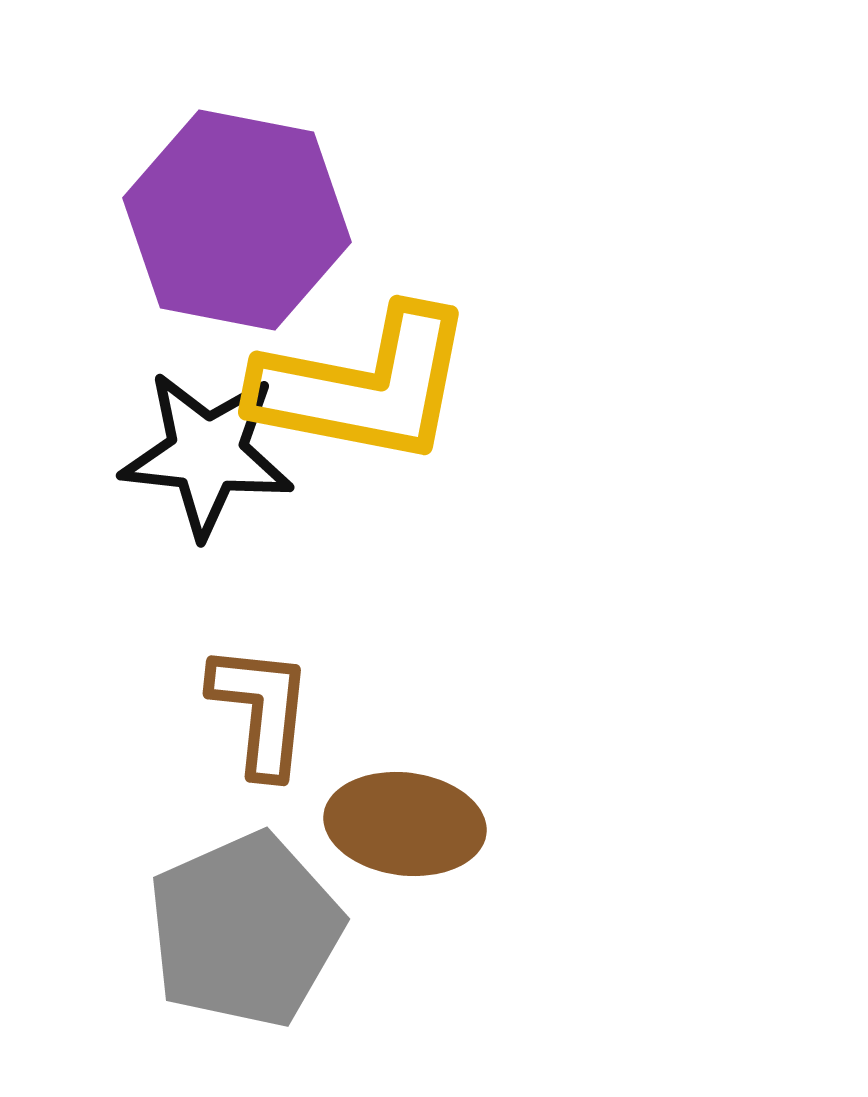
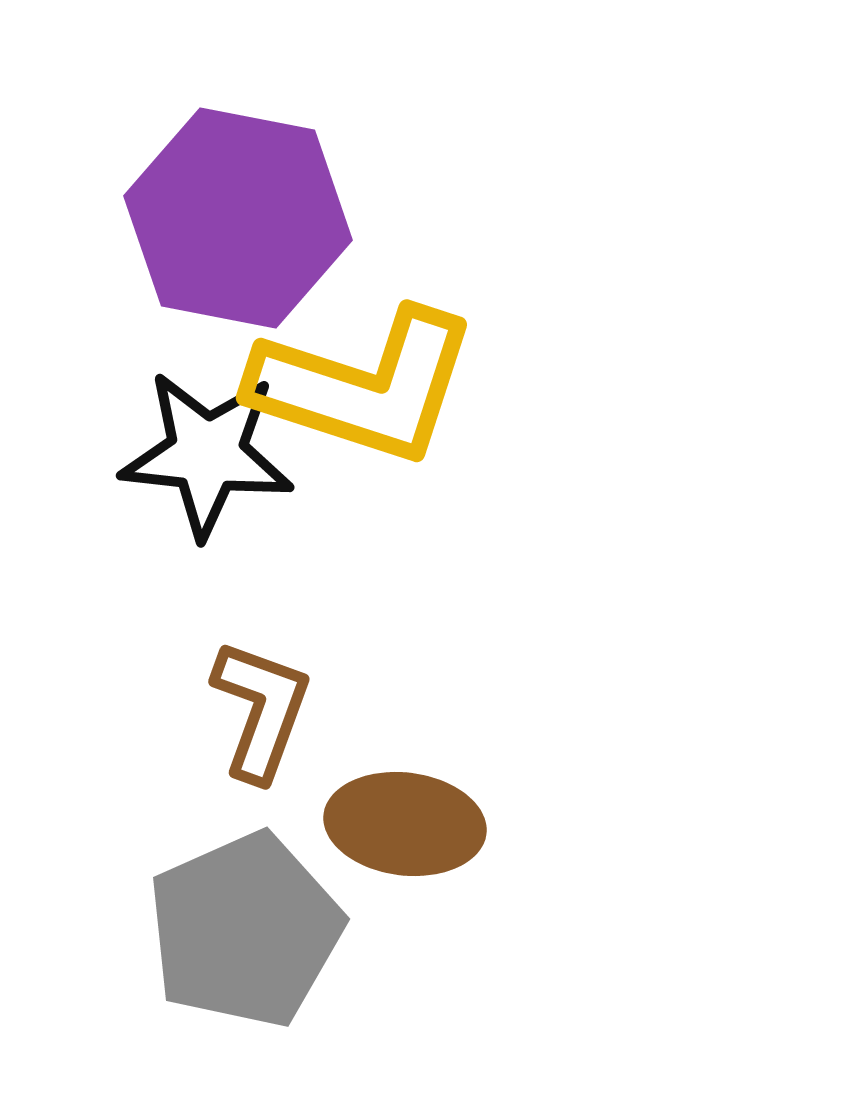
purple hexagon: moved 1 px right, 2 px up
yellow L-shape: rotated 7 degrees clockwise
brown L-shape: rotated 14 degrees clockwise
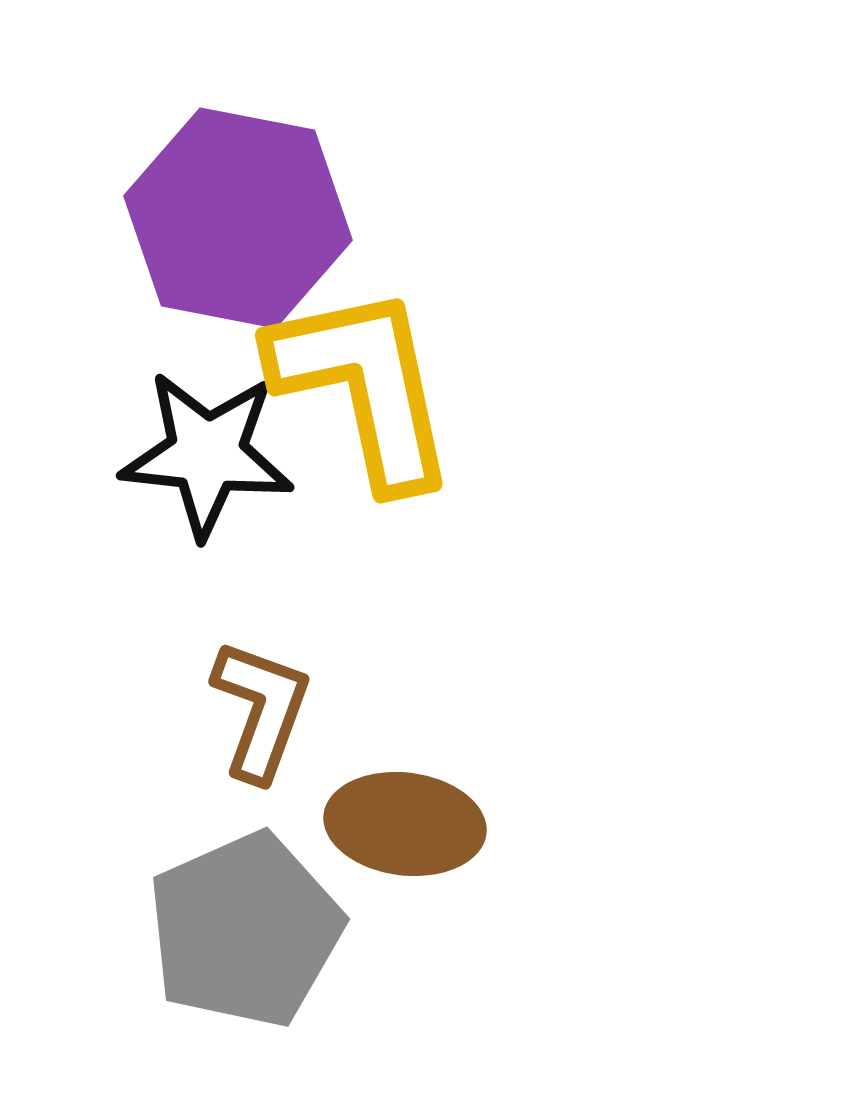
yellow L-shape: rotated 120 degrees counterclockwise
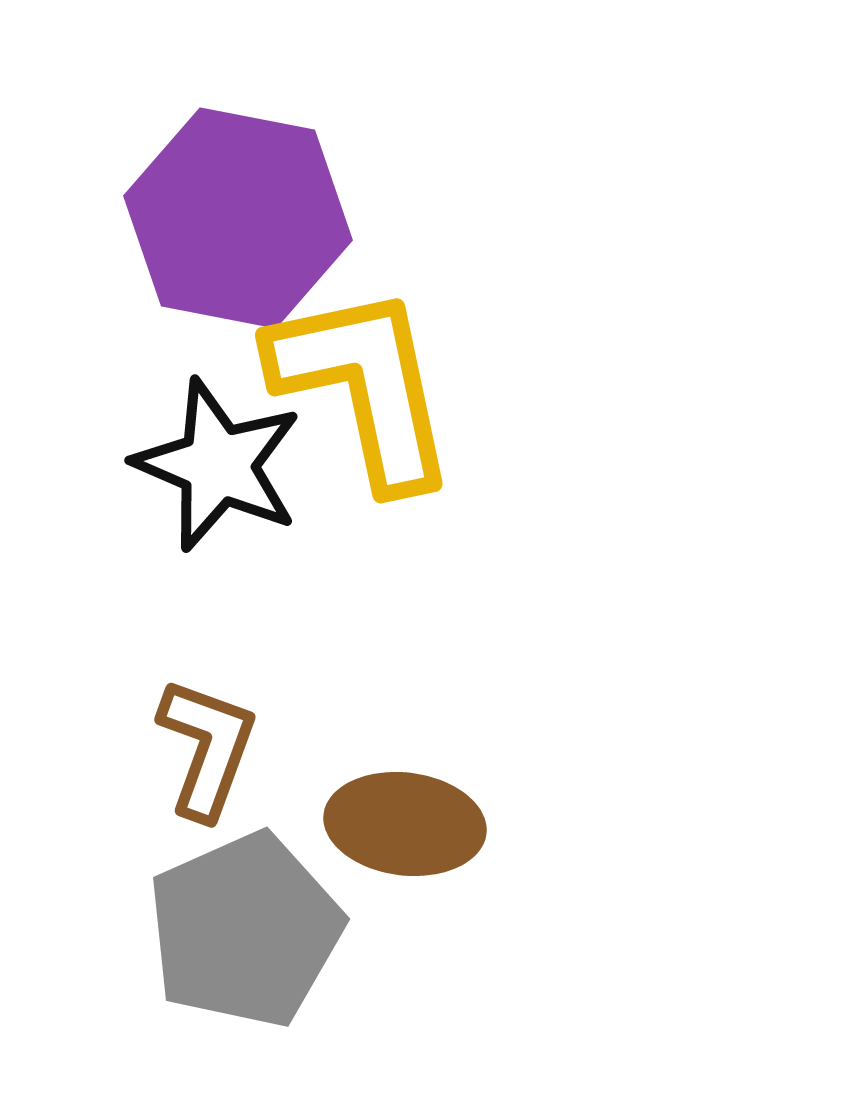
black star: moved 11 px right, 11 px down; rotated 17 degrees clockwise
brown L-shape: moved 54 px left, 38 px down
